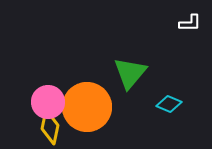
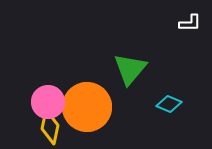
green triangle: moved 4 px up
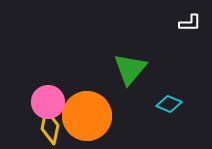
orange circle: moved 9 px down
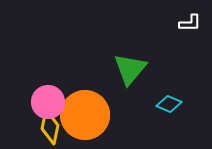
orange circle: moved 2 px left, 1 px up
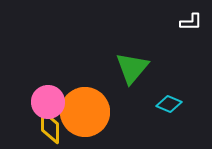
white L-shape: moved 1 px right, 1 px up
green triangle: moved 2 px right, 1 px up
orange circle: moved 3 px up
yellow diamond: rotated 12 degrees counterclockwise
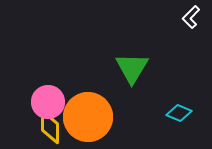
white L-shape: moved 5 px up; rotated 135 degrees clockwise
green triangle: rotated 9 degrees counterclockwise
cyan diamond: moved 10 px right, 9 px down
orange circle: moved 3 px right, 5 px down
